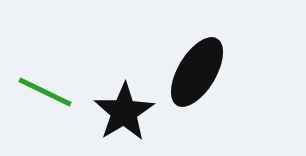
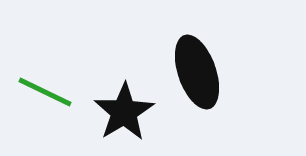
black ellipse: rotated 50 degrees counterclockwise
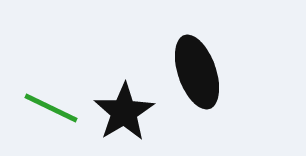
green line: moved 6 px right, 16 px down
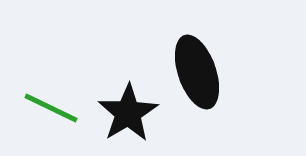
black star: moved 4 px right, 1 px down
